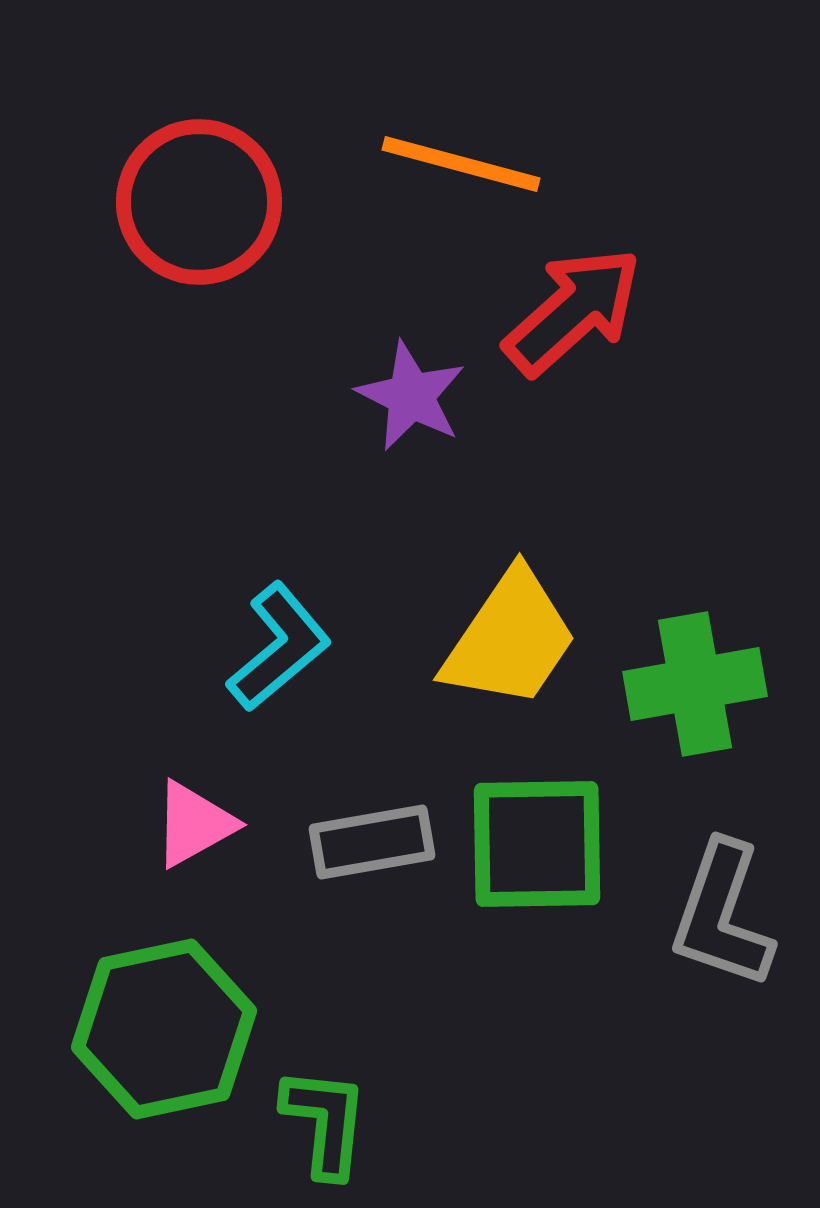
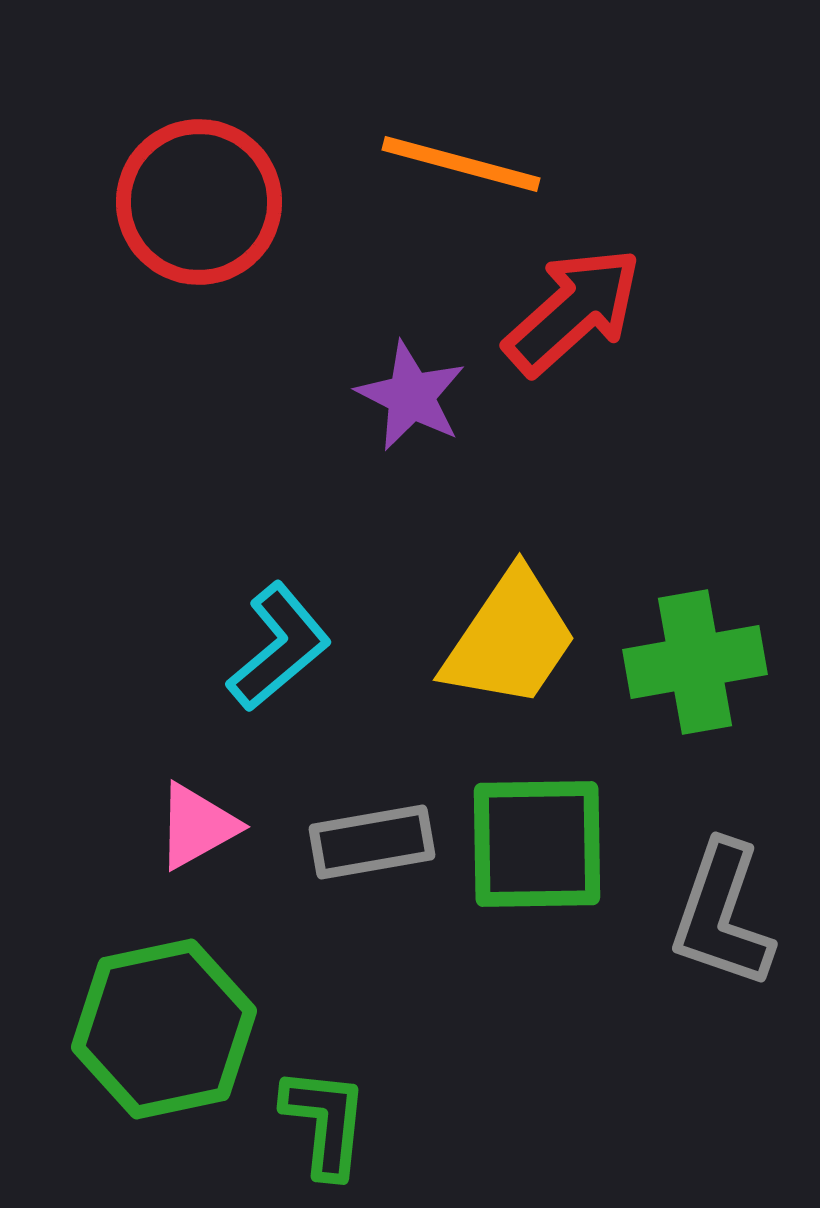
green cross: moved 22 px up
pink triangle: moved 3 px right, 2 px down
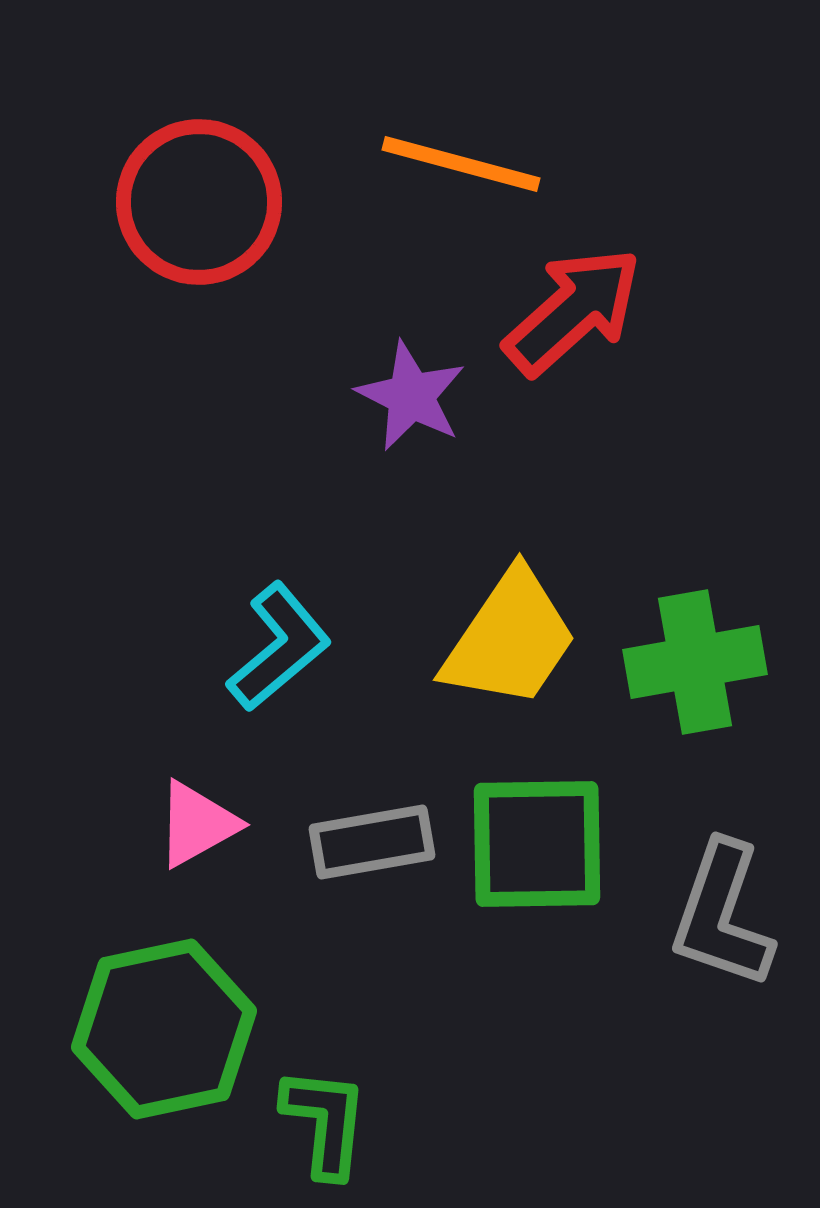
pink triangle: moved 2 px up
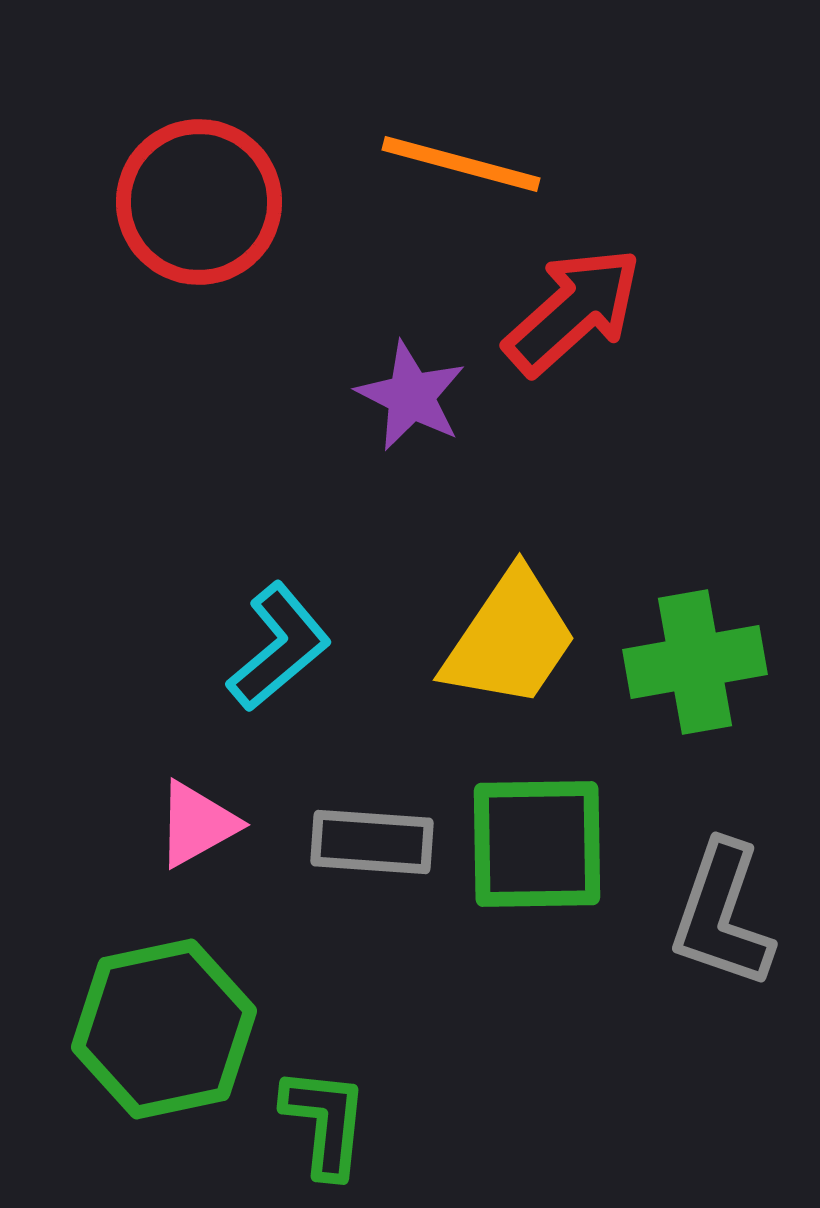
gray rectangle: rotated 14 degrees clockwise
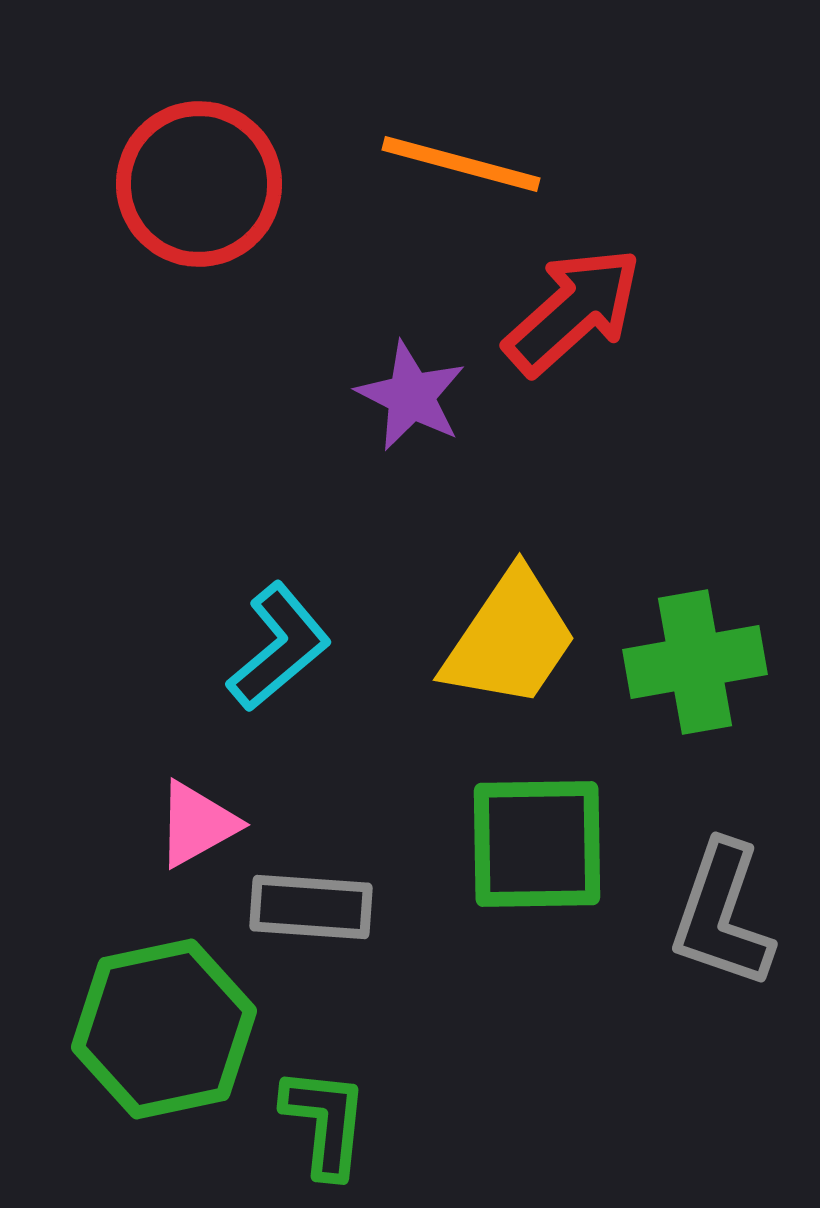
red circle: moved 18 px up
gray rectangle: moved 61 px left, 65 px down
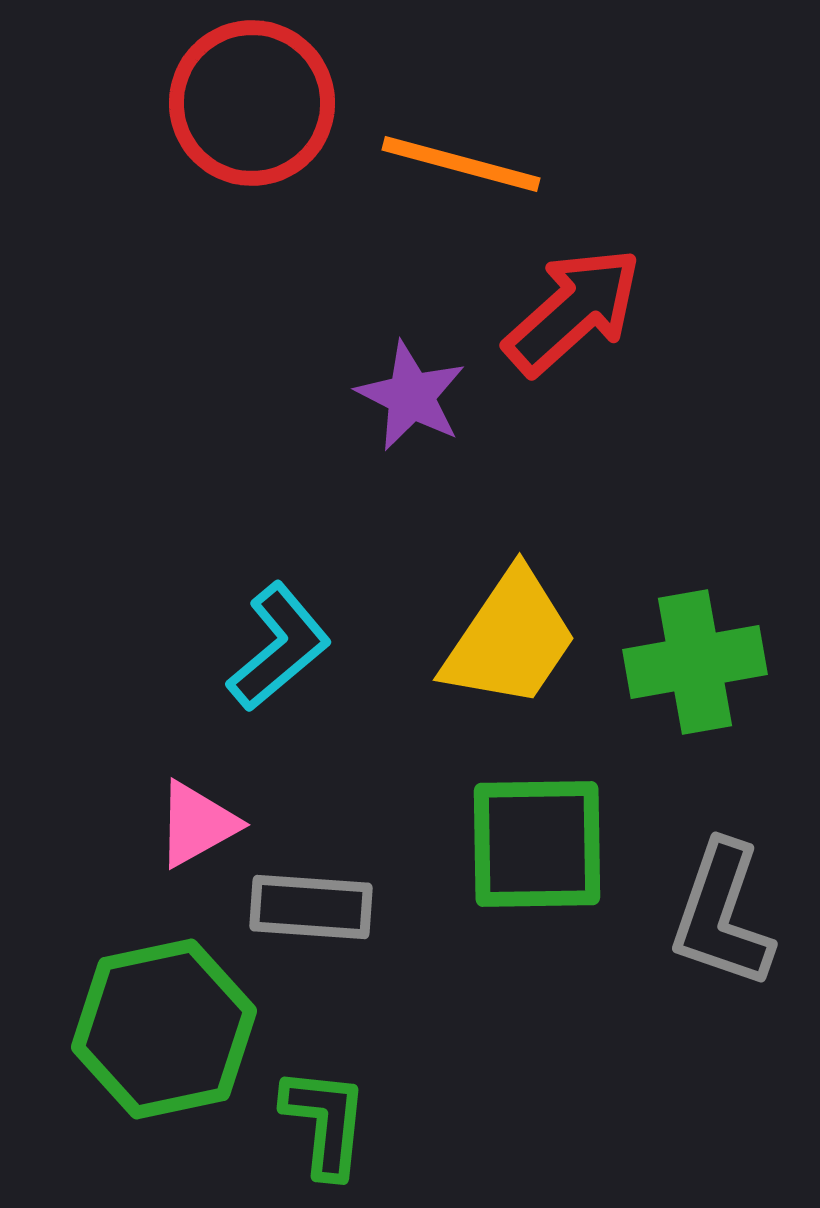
red circle: moved 53 px right, 81 px up
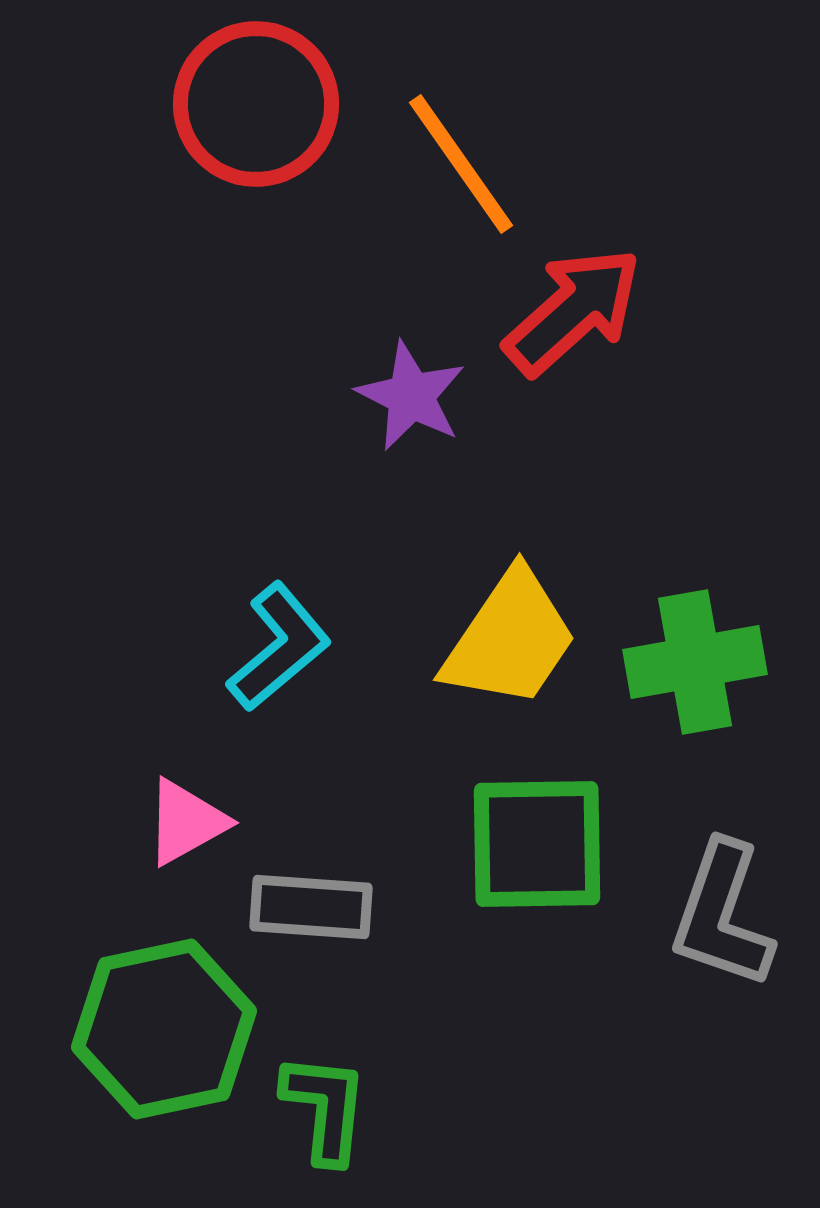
red circle: moved 4 px right, 1 px down
orange line: rotated 40 degrees clockwise
pink triangle: moved 11 px left, 2 px up
green L-shape: moved 14 px up
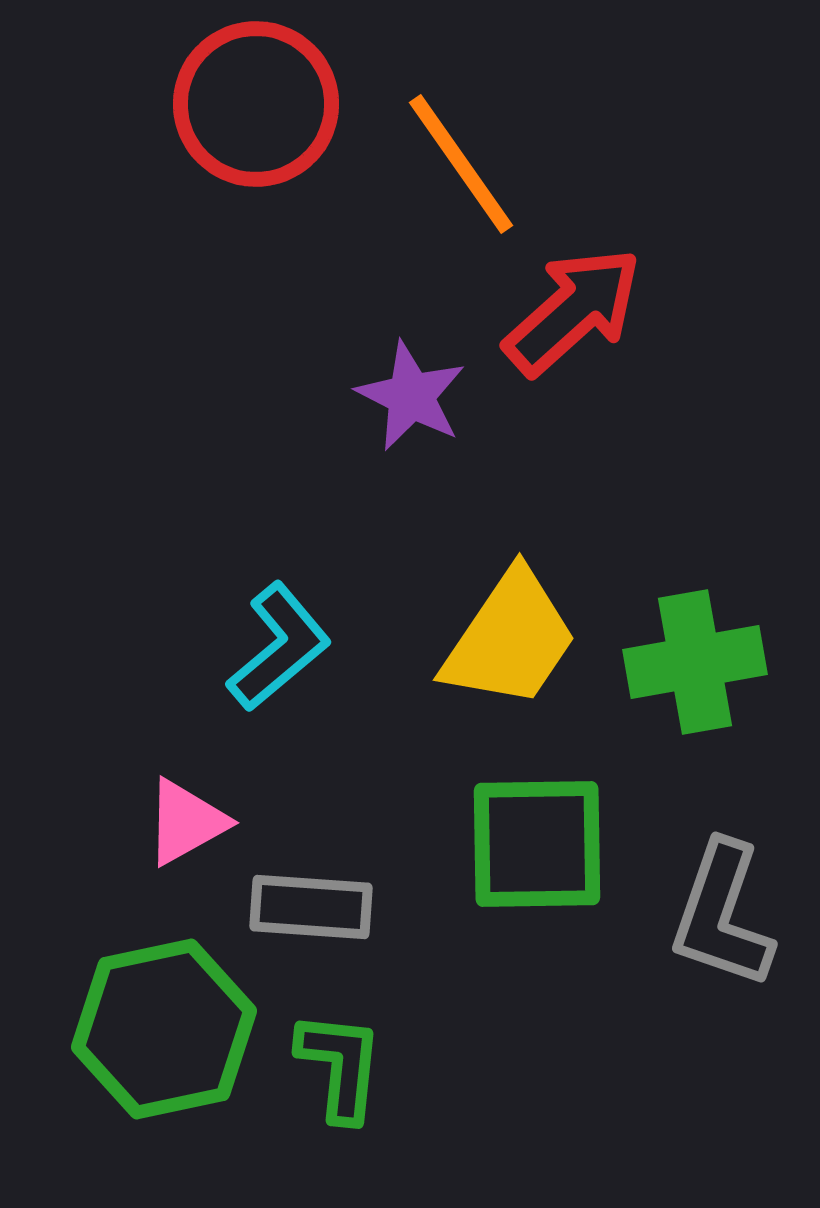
green L-shape: moved 15 px right, 42 px up
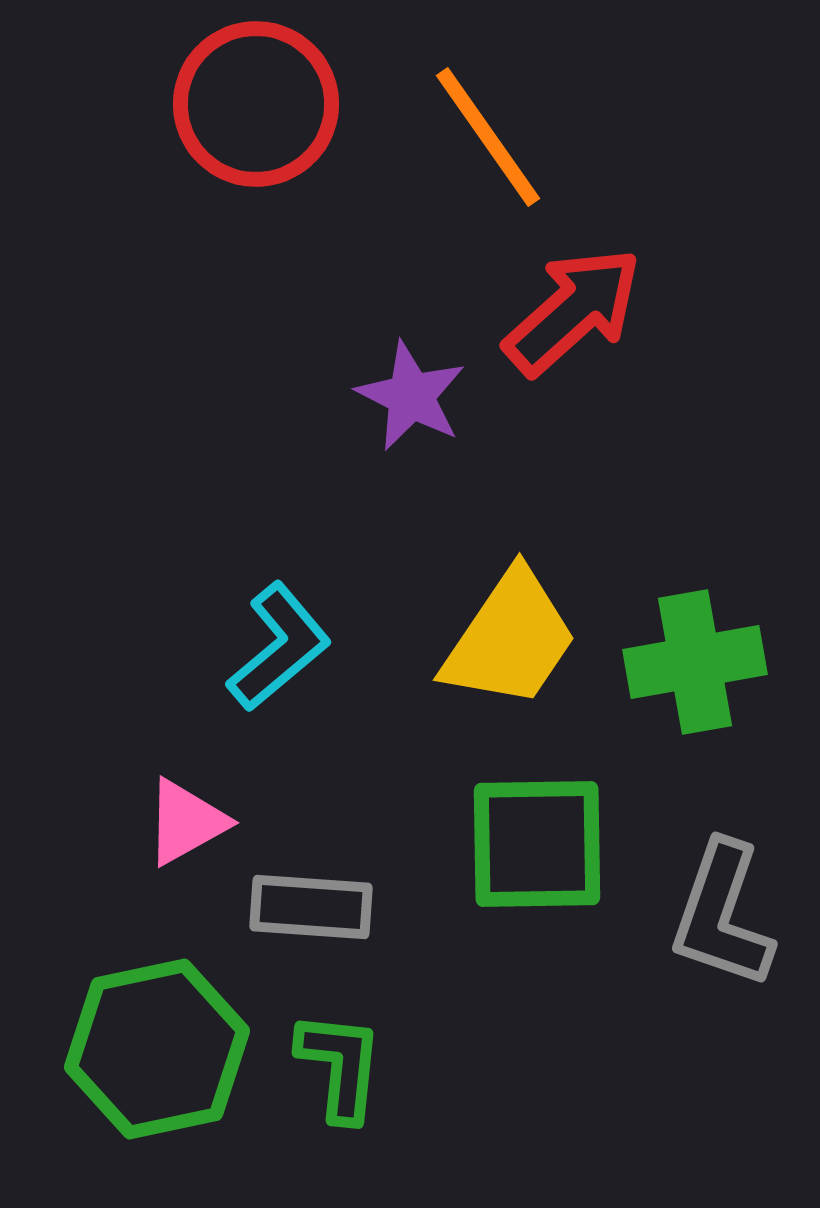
orange line: moved 27 px right, 27 px up
green hexagon: moved 7 px left, 20 px down
